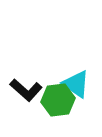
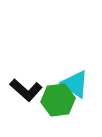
cyan triangle: moved 1 px left
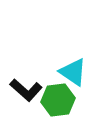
cyan triangle: moved 2 px left, 12 px up
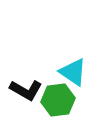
black L-shape: rotated 12 degrees counterclockwise
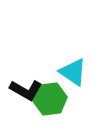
green hexagon: moved 8 px left, 1 px up
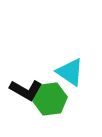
cyan triangle: moved 3 px left
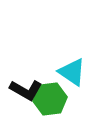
cyan triangle: moved 2 px right
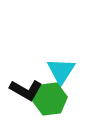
cyan triangle: moved 11 px left, 1 px up; rotated 28 degrees clockwise
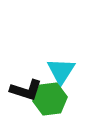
black L-shape: rotated 12 degrees counterclockwise
